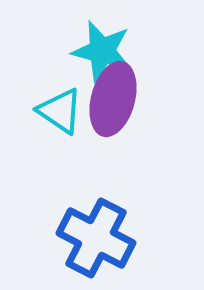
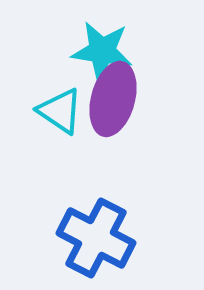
cyan star: rotated 6 degrees counterclockwise
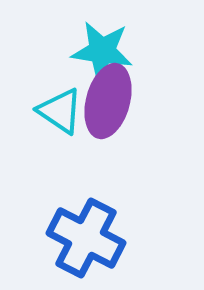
purple ellipse: moved 5 px left, 2 px down
blue cross: moved 10 px left
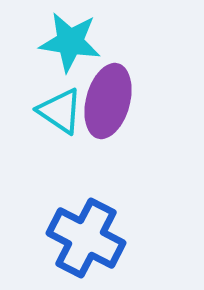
cyan star: moved 32 px left, 9 px up
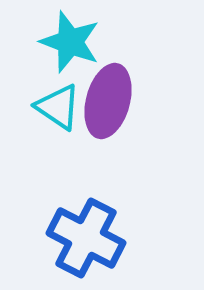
cyan star: rotated 12 degrees clockwise
cyan triangle: moved 2 px left, 4 px up
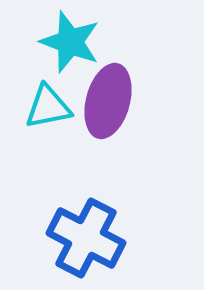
cyan triangle: moved 10 px left; rotated 45 degrees counterclockwise
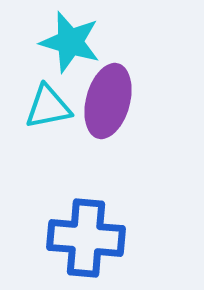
cyan star: rotated 4 degrees counterclockwise
blue cross: rotated 22 degrees counterclockwise
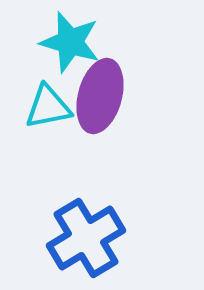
purple ellipse: moved 8 px left, 5 px up
blue cross: rotated 36 degrees counterclockwise
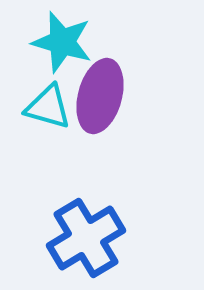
cyan star: moved 8 px left
cyan triangle: rotated 27 degrees clockwise
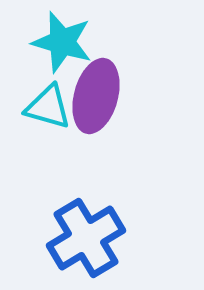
purple ellipse: moved 4 px left
